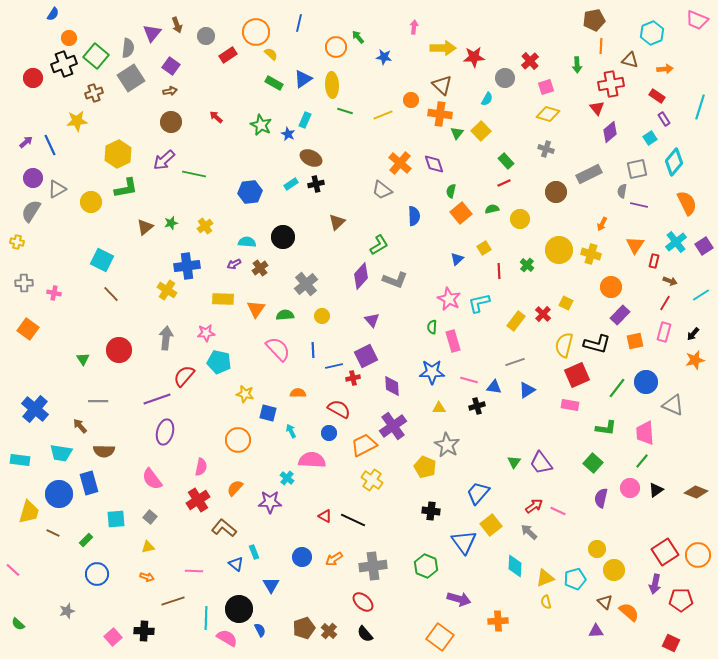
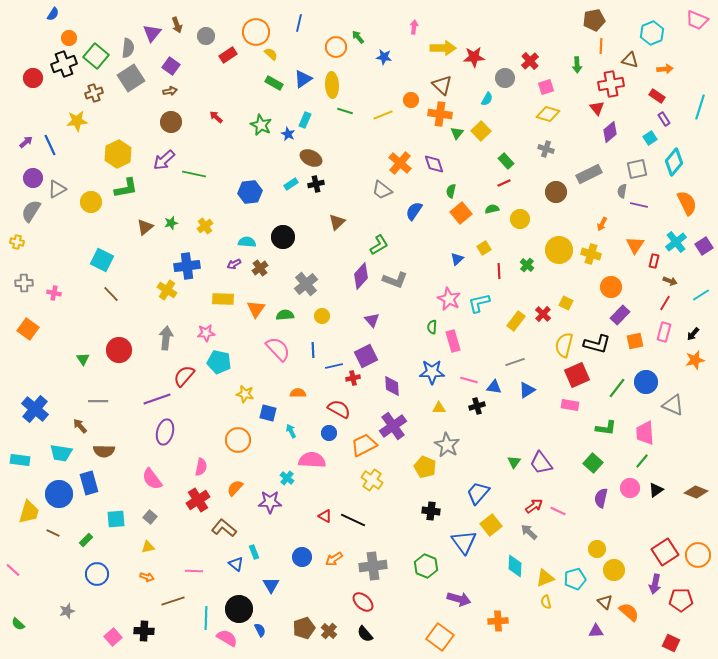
blue semicircle at (414, 216): moved 5 px up; rotated 144 degrees counterclockwise
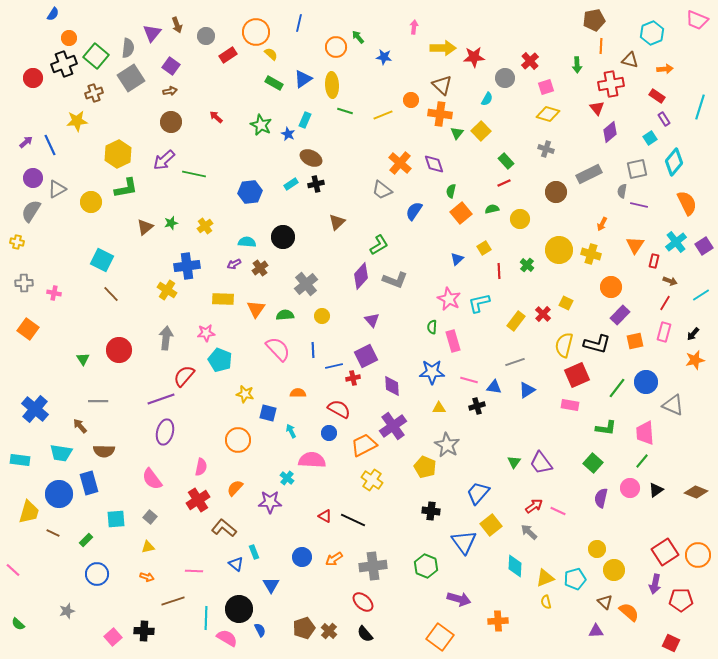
cyan pentagon at (219, 362): moved 1 px right, 2 px up; rotated 10 degrees clockwise
purple line at (157, 399): moved 4 px right
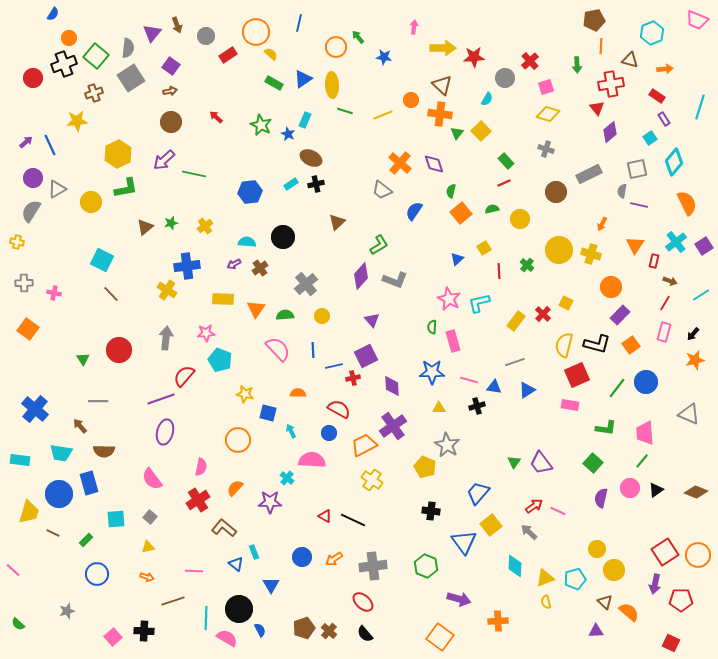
orange square at (635, 341): moved 4 px left, 4 px down; rotated 24 degrees counterclockwise
gray triangle at (673, 405): moved 16 px right, 9 px down
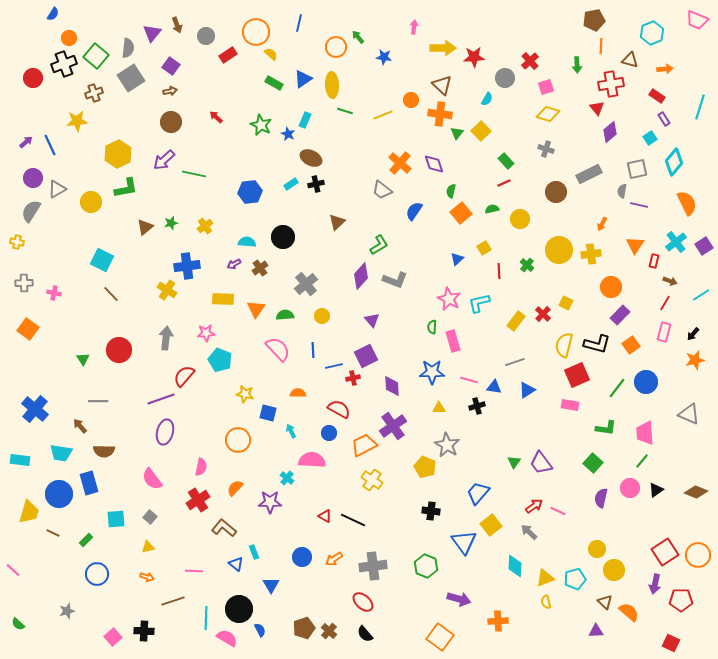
yellow cross at (591, 254): rotated 24 degrees counterclockwise
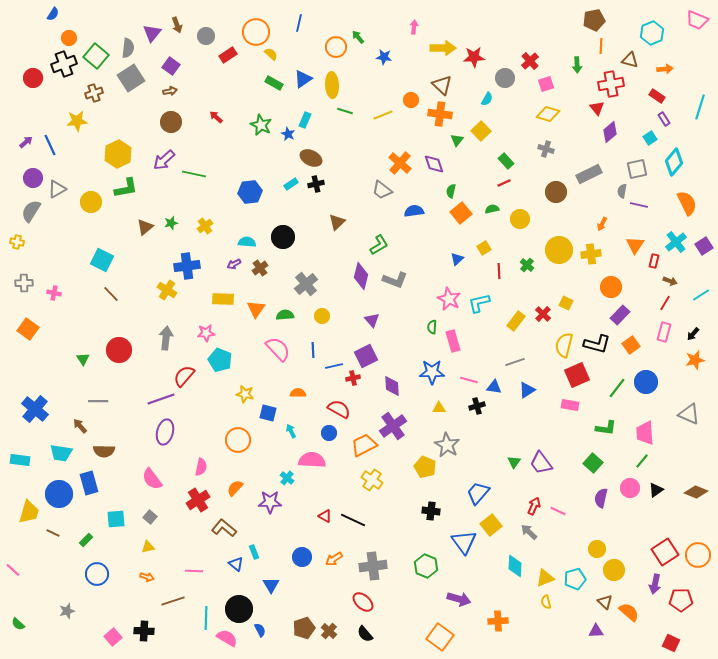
pink square at (546, 87): moved 3 px up
green triangle at (457, 133): moved 7 px down
blue semicircle at (414, 211): rotated 48 degrees clockwise
purple diamond at (361, 276): rotated 28 degrees counterclockwise
red arrow at (534, 506): rotated 30 degrees counterclockwise
